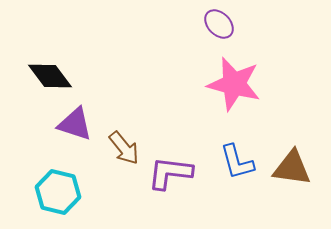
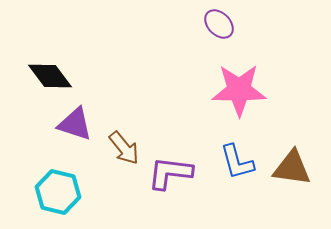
pink star: moved 5 px right, 6 px down; rotated 14 degrees counterclockwise
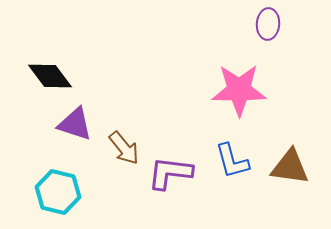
purple ellipse: moved 49 px right; rotated 48 degrees clockwise
blue L-shape: moved 5 px left, 1 px up
brown triangle: moved 2 px left, 1 px up
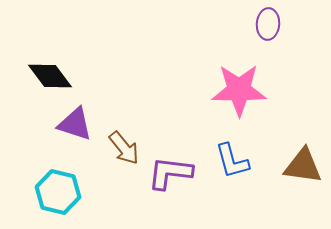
brown triangle: moved 13 px right, 1 px up
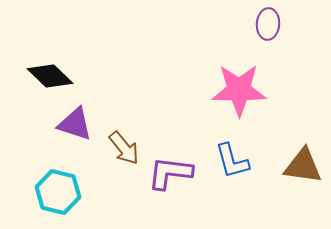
black diamond: rotated 9 degrees counterclockwise
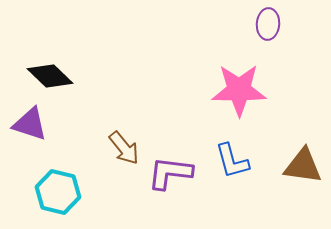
purple triangle: moved 45 px left
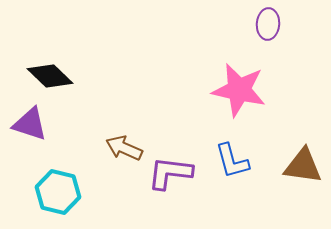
pink star: rotated 12 degrees clockwise
brown arrow: rotated 153 degrees clockwise
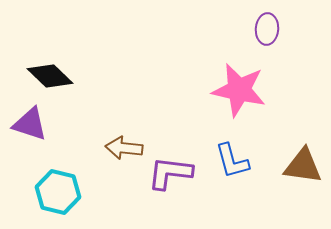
purple ellipse: moved 1 px left, 5 px down
brown arrow: rotated 18 degrees counterclockwise
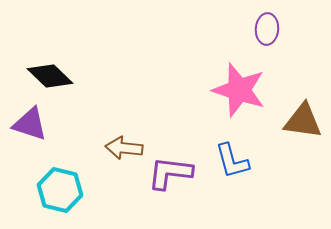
pink star: rotated 6 degrees clockwise
brown triangle: moved 45 px up
cyan hexagon: moved 2 px right, 2 px up
